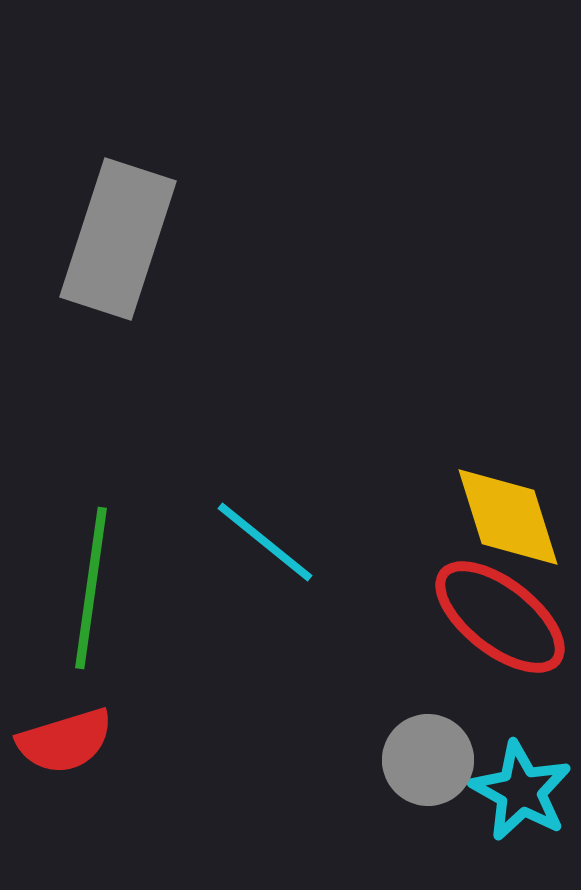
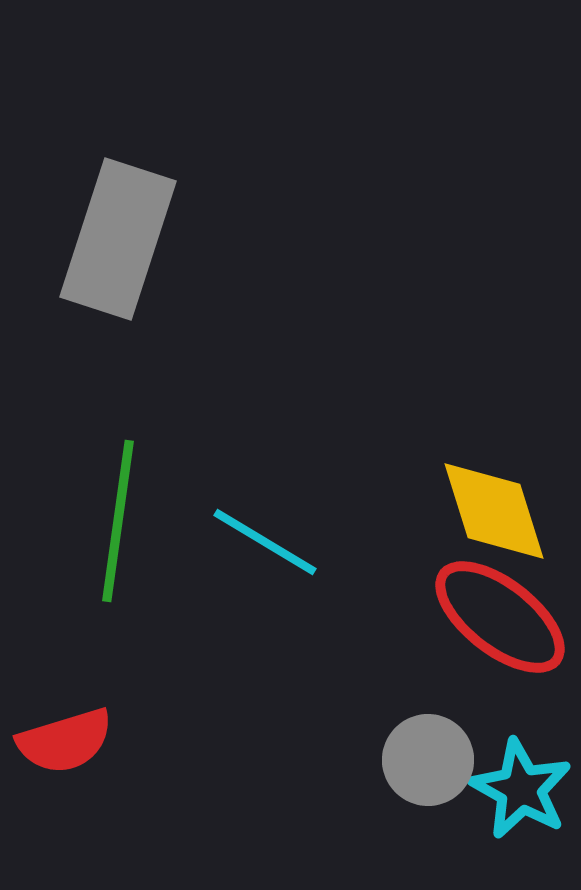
yellow diamond: moved 14 px left, 6 px up
cyan line: rotated 8 degrees counterclockwise
green line: moved 27 px right, 67 px up
cyan star: moved 2 px up
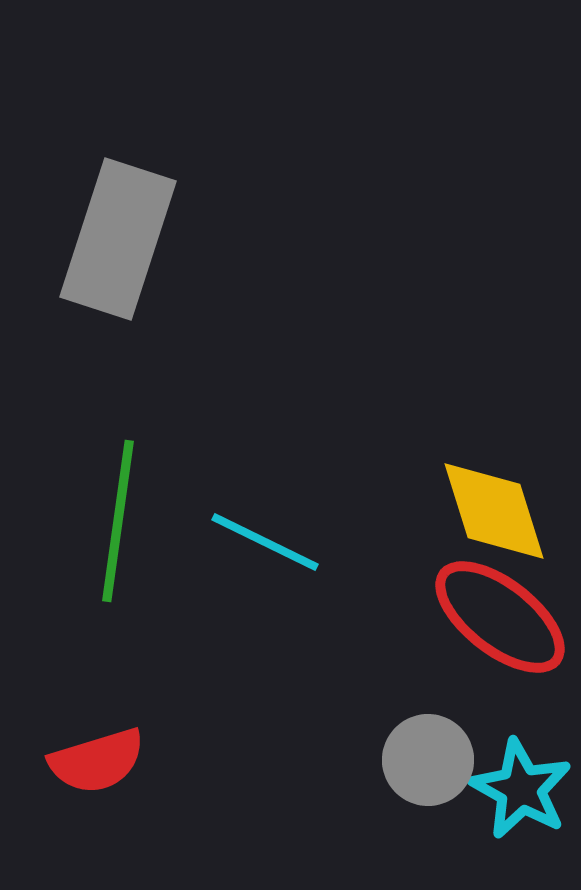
cyan line: rotated 5 degrees counterclockwise
red semicircle: moved 32 px right, 20 px down
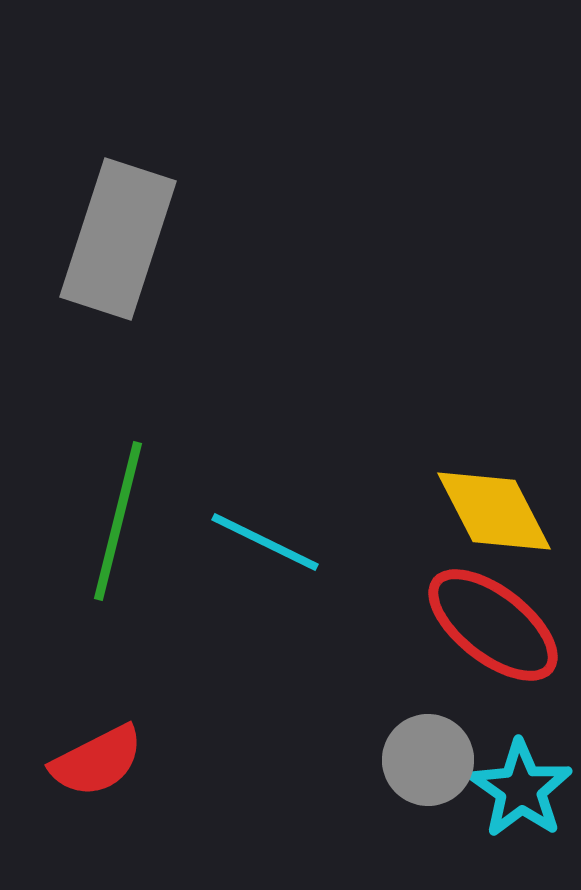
yellow diamond: rotated 10 degrees counterclockwise
green line: rotated 6 degrees clockwise
red ellipse: moved 7 px left, 8 px down
red semicircle: rotated 10 degrees counterclockwise
cyan star: rotated 6 degrees clockwise
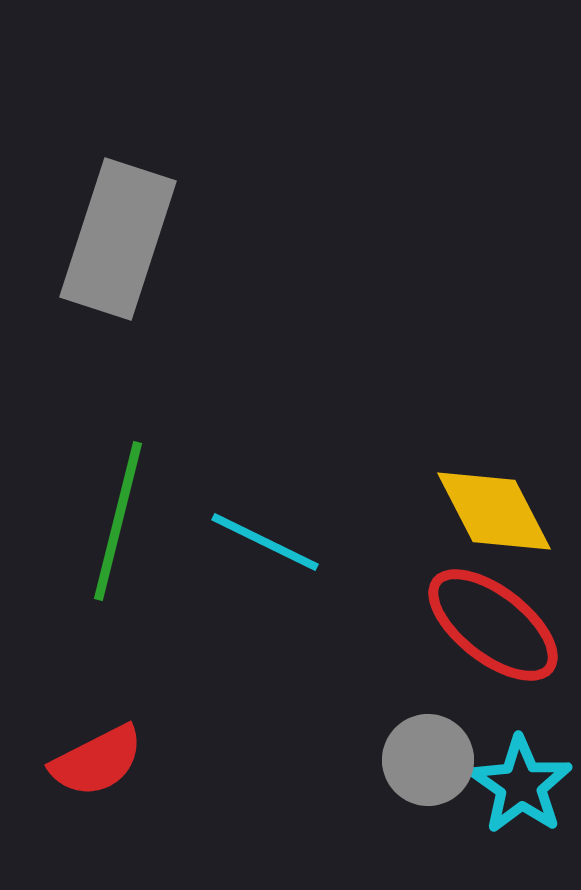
cyan star: moved 4 px up
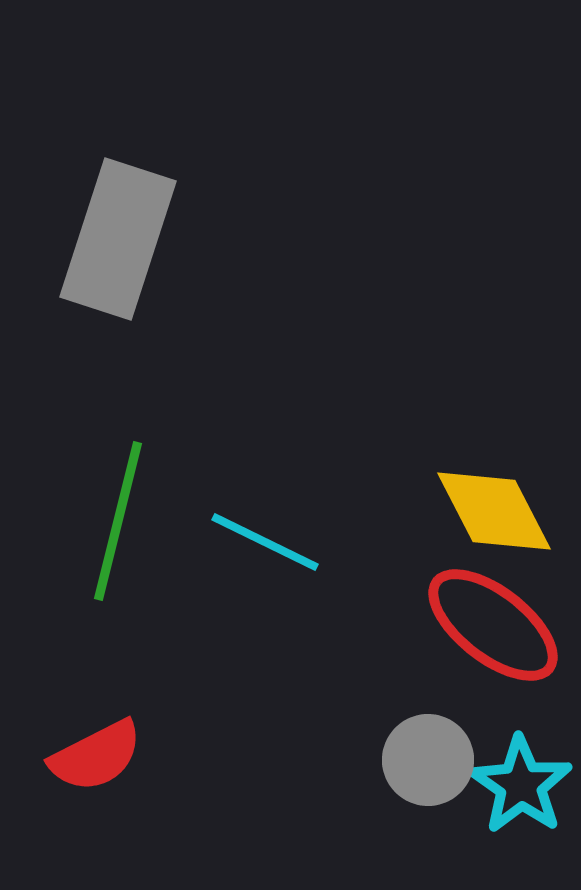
red semicircle: moved 1 px left, 5 px up
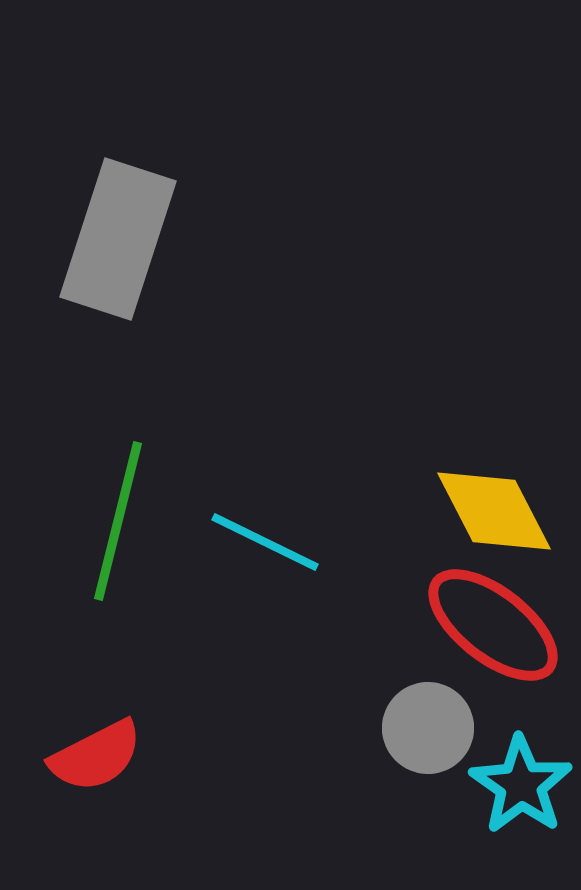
gray circle: moved 32 px up
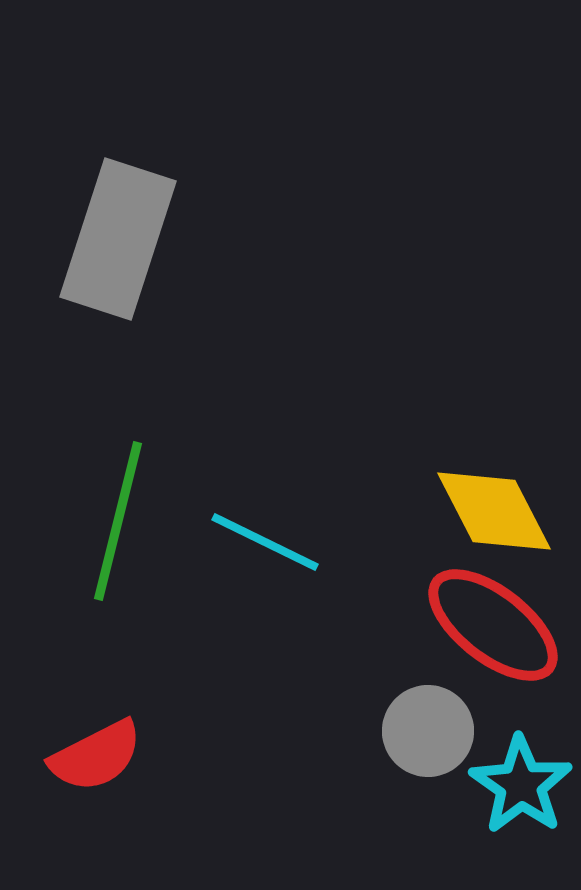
gray circle: moved 3 px down
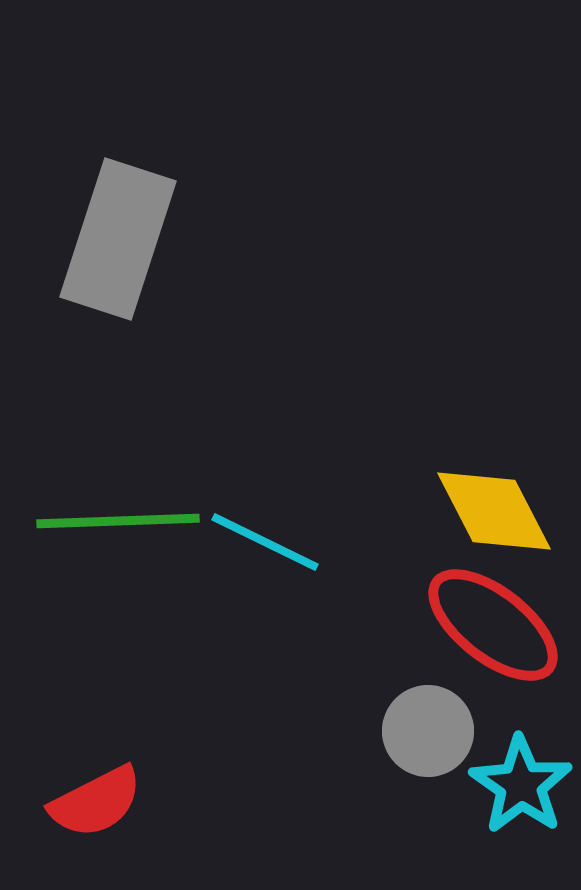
green line: rotated 74 degrees clockwise
red semicircle: moved 46 px down
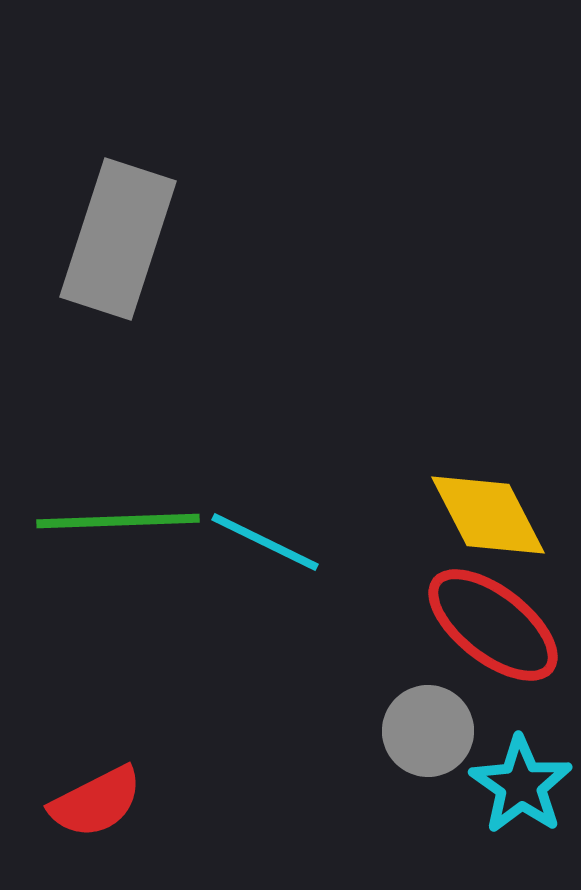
yellow diamond: moved 6 px left, 4 px down
